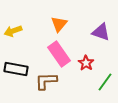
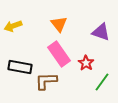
orange triangle: rotated 18 degrees counterclockwise
yellow arrow: moved 5 px up
black rectangle: moved 4 px right, 2 px up
green line: moved 3 px left
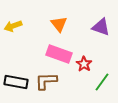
purple triangle: moved 5 px up
pink rectangle: rotated 35 degrees counterclockwise
red star: moved 2 px left, 1 px down
black rectangle: moved 4 px left, 15 px down
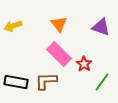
pink rectangle: rotated 25 degrees clockwise
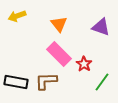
yellow arrow: moved 4 px right, 10 px up
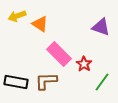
orange triangle: moved 19 px left; rotated 18 degrees counterclockwise
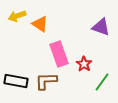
pink rectangle: rotated 25 degrees clockwise
black rectangle: moved 1 px up
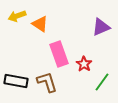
purple triangle: rotated 42 degrees counterclockwise
brown L-shape: moved 1 px right, 1 px down; rotated 75 degrees clockwise
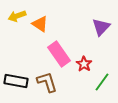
purple triangle: rotated 24 degrees counterclockwise
pink rectangle: rotated 15 degrees counterclockwise
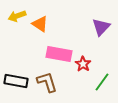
pink rectangle: rotated 45 degrees counterclockwise
red star: moved 1 px left
